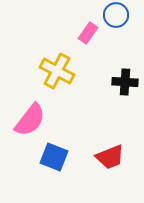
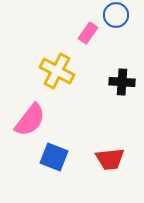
black cross: moved 3 px left
red trapezoid: moved 2 px down; rotated 16 degrees clockwise
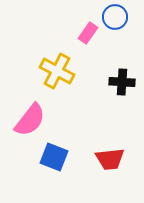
blue circle: moved 1 px left, 2 px down
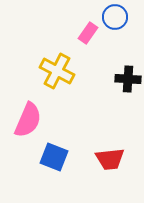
black cross: moved 6 px right, 3 px up
pink semicircle: moved 2 px left; rotated 15 degrees counterclockwise
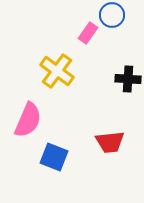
blue circle: moved 3 px left, 2 px up
yellow cross: rotated 8 degrees clockwise
red trapezoid: moved 17 px up
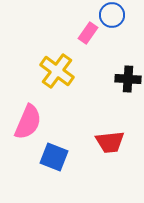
pink semicircle: moved 2 px down
